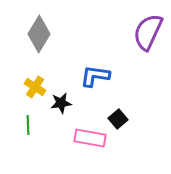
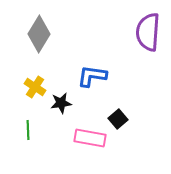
purple semicircle: rotated 21 degrees counterclockwise
blue L-shape: moved 3 px left
green line: moved 5 px down
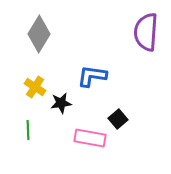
purple semicircle: moved 2 px left
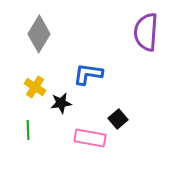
blue L-shape: moved 4 px left, 2 px up
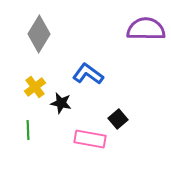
purple semicircle: moved 3 px up; rotated 87 degrees clockwise
blue L-shape: rotated 28 degrees clockwise
yellow cross: rotated 20 degrees clockwise
black star: rotated 20 degrees clockwise
pink rectangle: moved 1 px down
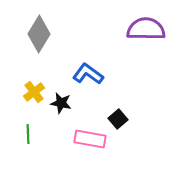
yellow cross: moved 1 px left, 5 px down
green line: moved 4 px down
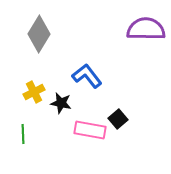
blue L-shape: moved 1 px left, 2 px down; rotated 16 degrees clockwise
yellow cross: rotated 10 degrees clockwise
green line: moved 5 px left
pink rectangle: moved 9 px up
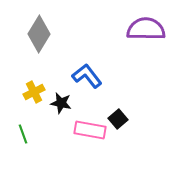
green line: rotated 18 degrees counterclockwise
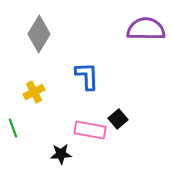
blue L-shape: rotated 36 degrees clockwise
black star: moved 51 px down; rotated 15 degrees counterclockwise
green line: moved 10 px left, 6 px up
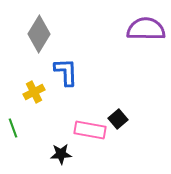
blue L-shape: moved 21 px left, 4 px up
